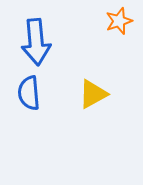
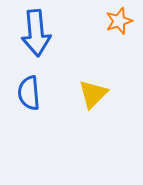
blue arrow: moved 9 px up
yellow triangle: rotated 16 degrees counterclockwise
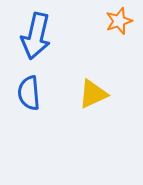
blue arrow: moved 3 px down; rotated 18 degrees clockwise
yellow triangle: rotated 20 degrees clockwise
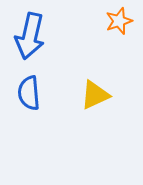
blue arrow: moved 6 px left
yellow triangle: moved 2 px right, 1 px down
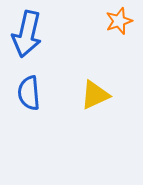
blue arrow: moved 3 px left, 2 px up
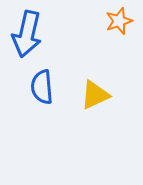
blue semicircle: moved 13 px right, 6 px up
